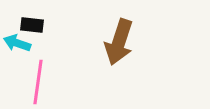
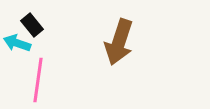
black rectangle: rotated 45 degrees clockwise
pink line: moved 2 px up
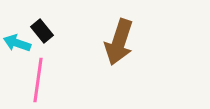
black rectangle: moved 10 px right, 6 px down
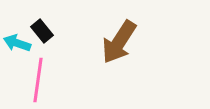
brown arrow: rotated 15 degrees clockwise
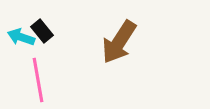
cyan arrow: moved 4 px right, 6 px up
pink line: rotated 18 degrees counterclockwise
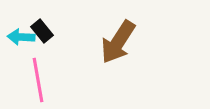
cyan arrow: rotated 16 degrees counterclockwise
brown arrow: moved 1 px left
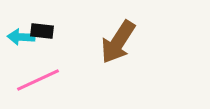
black rectangle: rotated 45 degrees counterclockwise
pink line: rotated 75 degrees clockwise
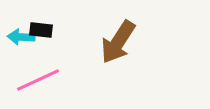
black rectangle: moved 1 px left, 1 px up
